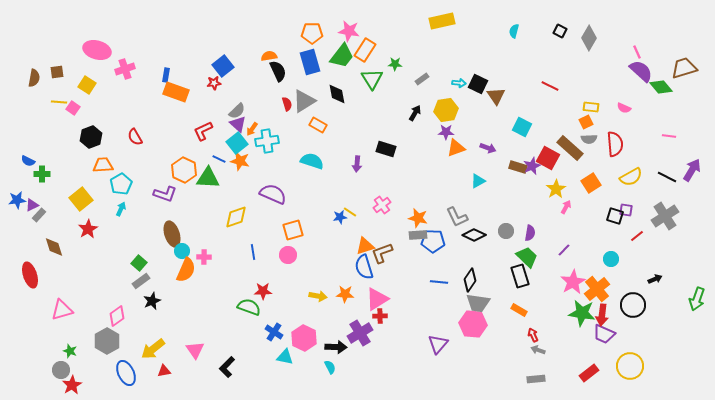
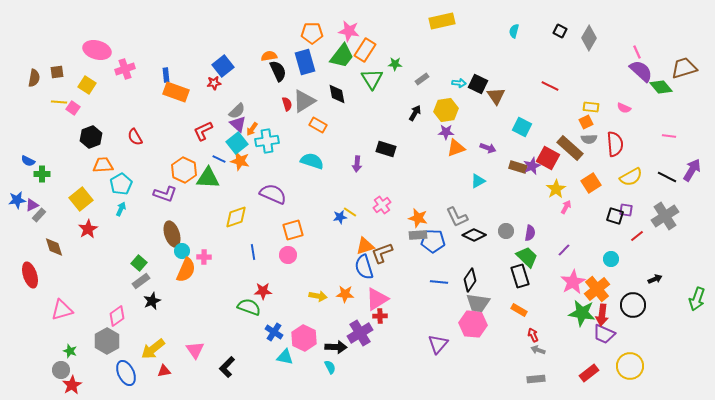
blue rectangle at (310, 62): moved 5 px left
blue rectangle at (166, 75): rotated 16 degrees counterclockwise
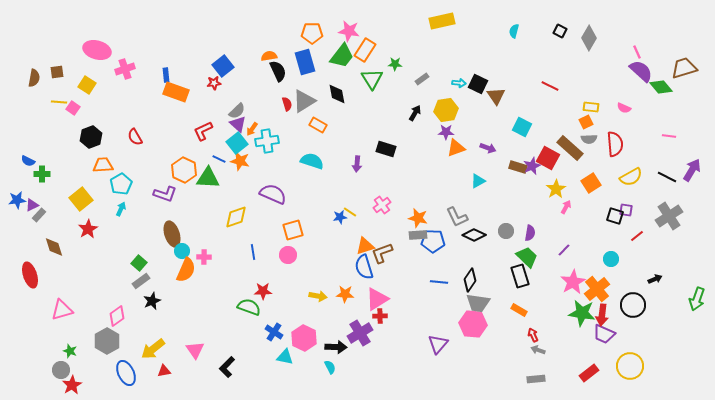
gray cross at (665, 216): moved 4 px right
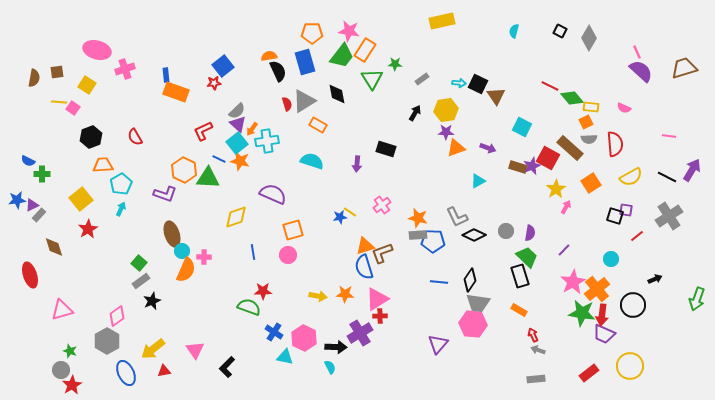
green diamond at (661, 87): moved 89 px left, 11 px down
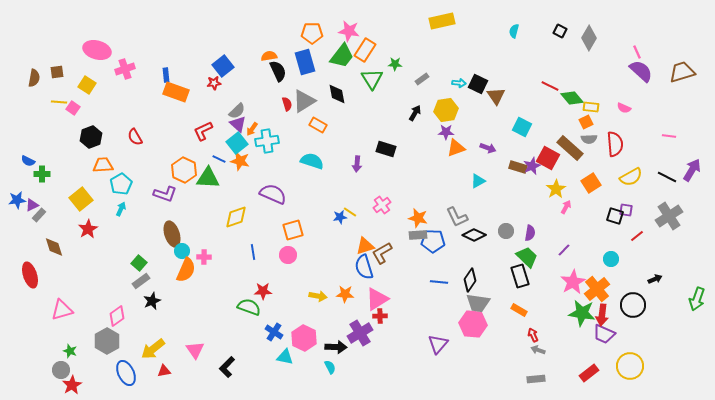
brown trapezoid at (684, 68): moved 2 px left, 4 px down
brown L-shape at (382, 253): rotated 10 degrees counterclockwise
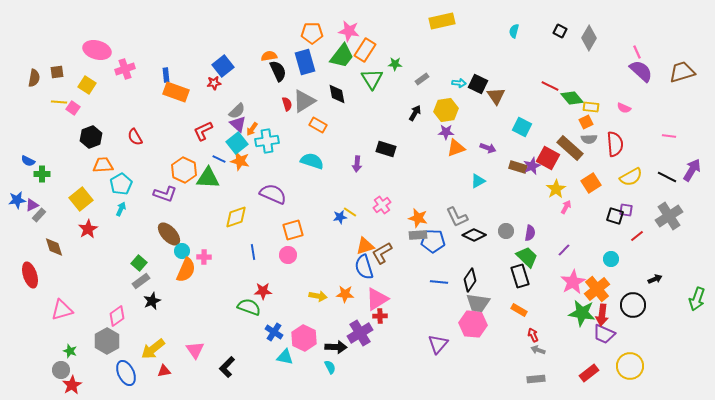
brown ellipse at (172, 234): moved 3 px left; rotated 25 degrees counterclockwise
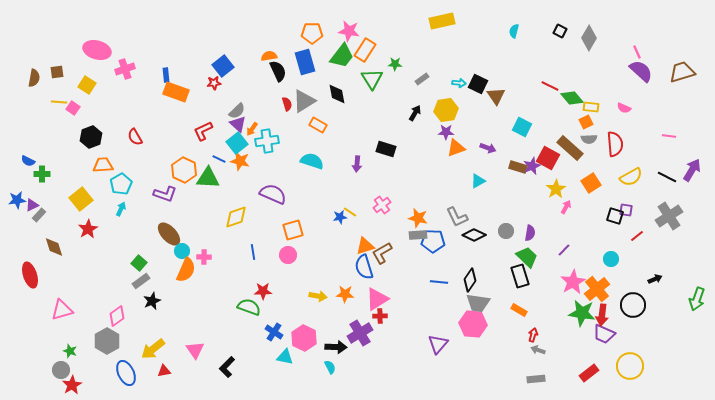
red arrow at (533, 335): rotated 40 degrees clockwise
